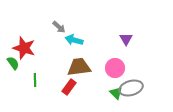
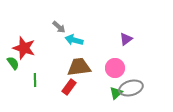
purple triangle: rotated 24 degrees clockwise
green triangle: rotated 32 degrees clockwise
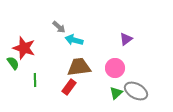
gray ellipse: moved 5 px right, 3 px down; rotated 45 degrees clockwise
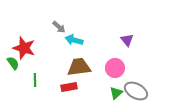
purple triangle: moved 1 px right, 1 px down; rotated 32 degrees counterclockwise
red rectangle: rotated 42 degrees clockwise
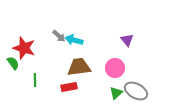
gray arrow: moved 9 px down
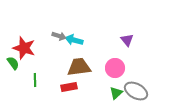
gray arrow: rotated 24 degrees counterclockwise
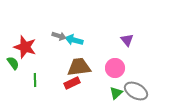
red star: moved 1 px right, 1 px up
red rectangle: moved 3 px right, 4 px up; rotated 14 degrees counterclockwise
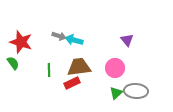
red star: moved 4 px left, 5 px up
green line: moved 14 px right, 10 px up
gray ellipse: rotated 25 degrees counterclockwise
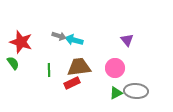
green triangle: rotated 16 degrees clockwise
